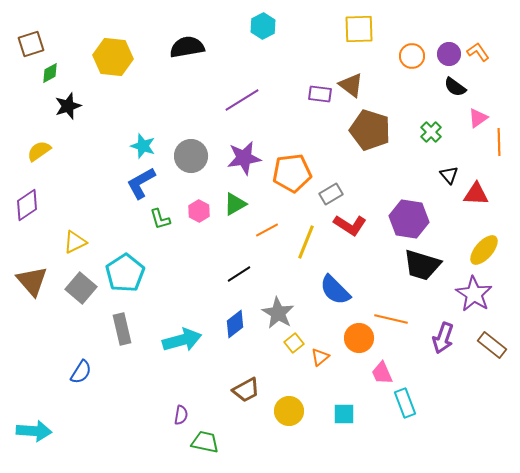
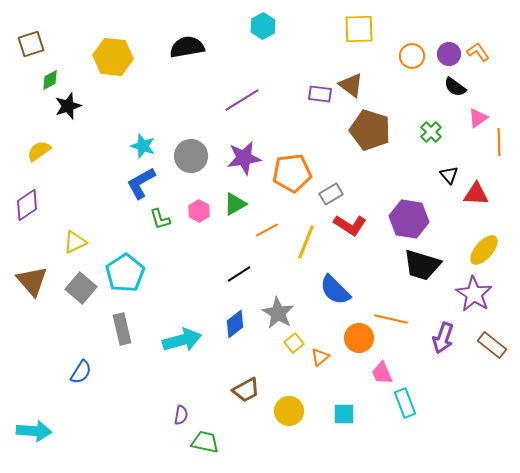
green diamond at (50, 73): moved 7 px down
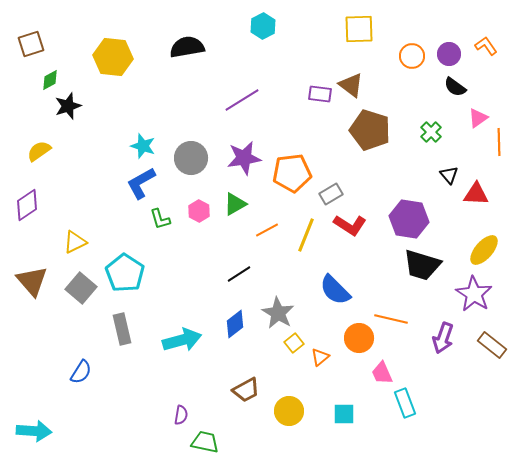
orange L-shape at (478, 52): moved 8 px right, 6 px up
gray circle at (191, 156): moved 2 px down
yellow line at (306, 242): moved 7 px up
cyan pentagon at (125, 273): rotated 6 degrees counterclockwise
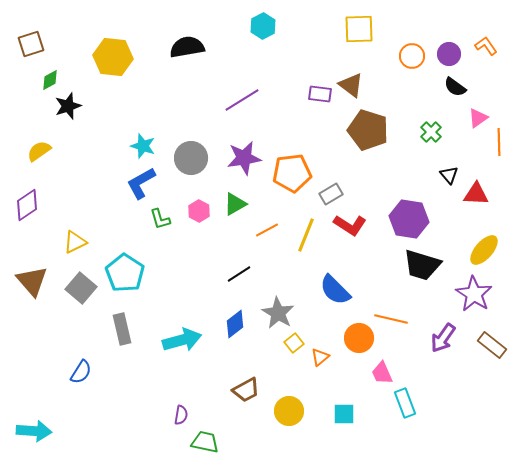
brown pentagon at (370, 130): moved 2 px left
purple arrow at (443, 338): rotated 16 degrees clockwise
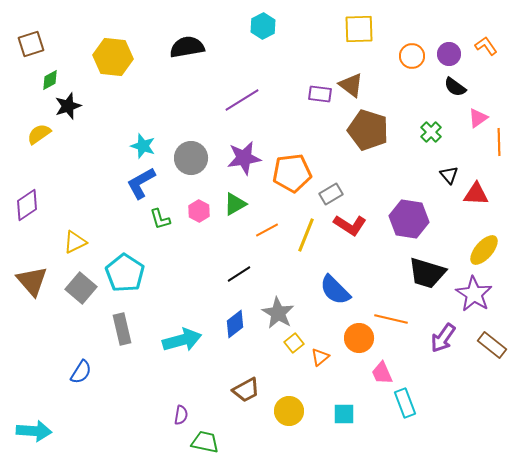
yellow semicircle at (39, 151): moved 17 px up
black trapezoid at (422, 265): moved 5 px right, 8 px down
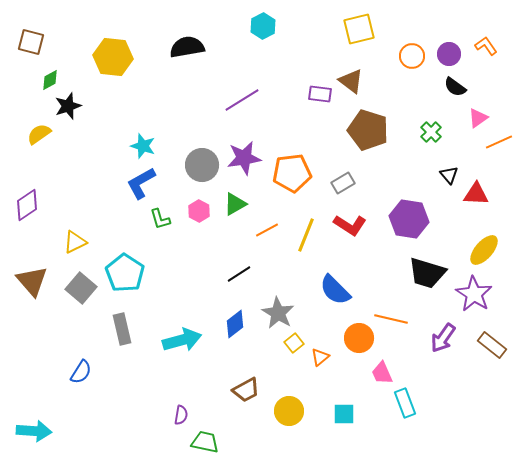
yellow square at (359, 29): rotated 12 degrees counterclockwise
brown square at (31, 44): moved 2 px up; rotated 32 degrees clockwise
brown triangle at (351, 85): moved 4 px up
orange line at (499, 142): rotated 68 degrees clockwise
gray circle at (191, 158): moved 11 px right, 7 px down
gray rectangle at (331, 194): moved 12 px right, 11 px up
